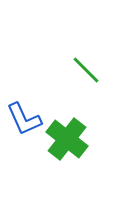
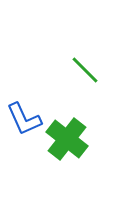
green line: moved 1 px left
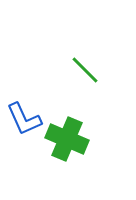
green cross: rotated 15 degrees counterclockwise
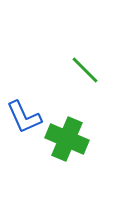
blue L-shape: moved 2 px up
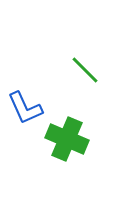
blue L-shape: moved 1 px right, 9 px up
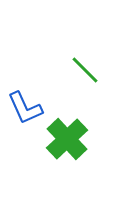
green cross: rotated 24 degrees clockwise
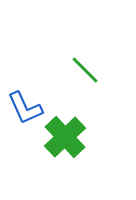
green cross: moved 2 px left, 2 px up
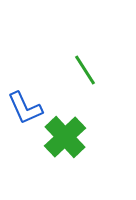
green line: rotated 12 degrees clockwise
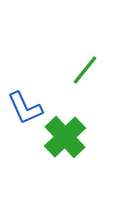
green line: rotated 72 degrees clockwise
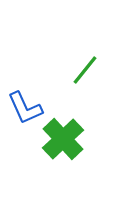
green cross: moved 2 px left, 2 px down
